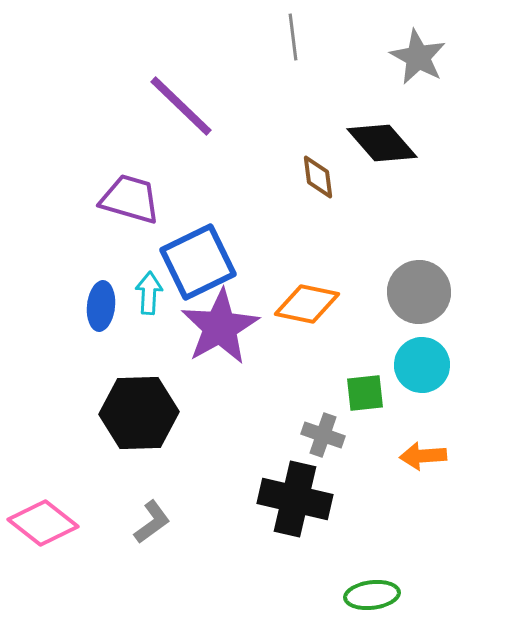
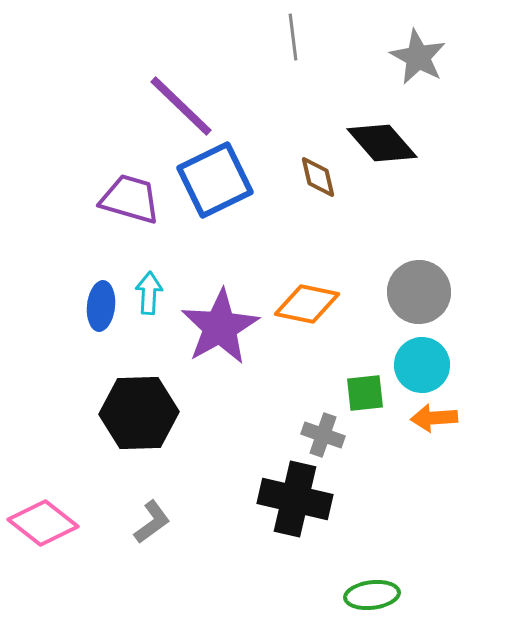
brown diamond: rotated 6 degrees counterclockwise
blue square: moved 17 px right, 82 px up
orange arrow: moved 11 px right, 38 px up
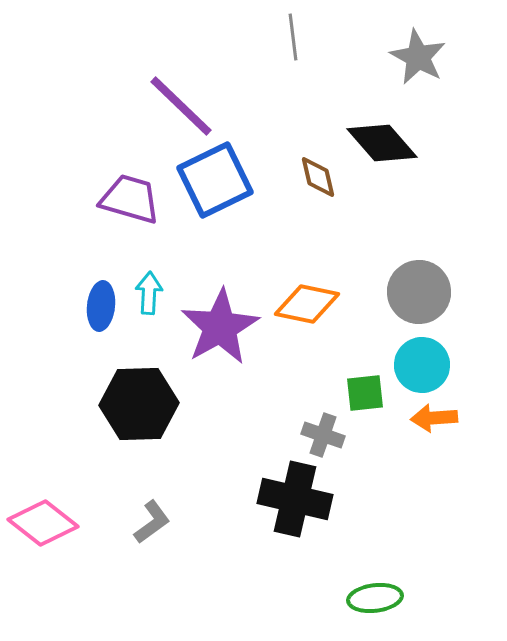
black hexagon: moved 9 px up
green ellipse: moved 3 px right, 3 px down
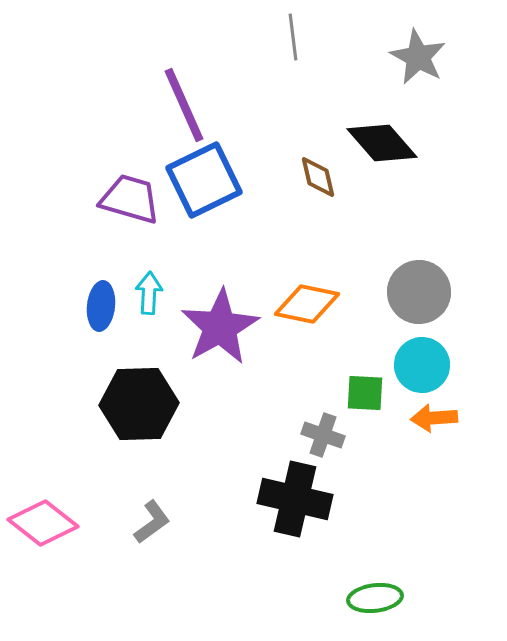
purple line: moved 3 px right, 1 px up; rotated 22 degrees clockwise
blue square: moved 11 px left
green square: rotated 9 degrees clockwise
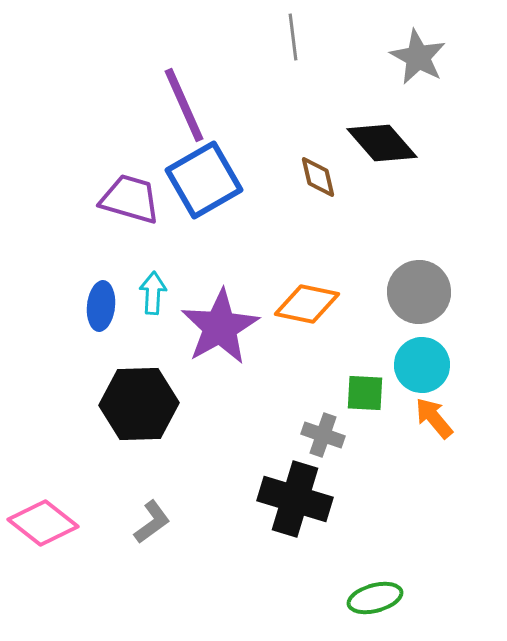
blue square: rotated 4 degrees counterclockwise
cyan arrow: moved 4 px right
orange arrow: rotated 54 degrees clockwise
black cross: rotated 4 degrees clockwise
green ellipse: rotated 8 degrees counterclockwise
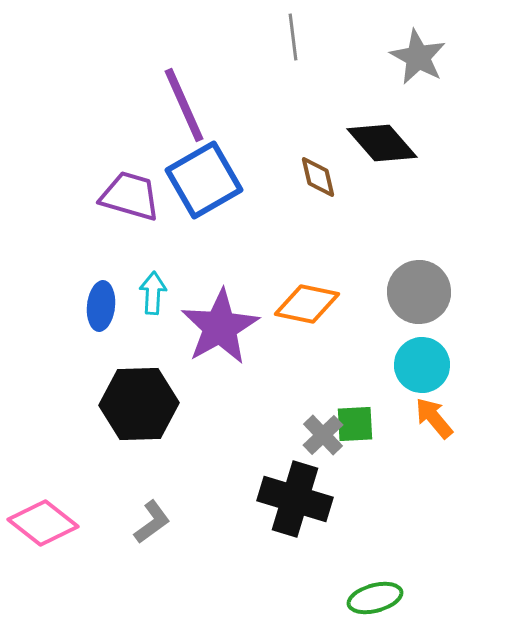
purple trapezoid: moved 3 px up
green square: moved 10 px left, 31 px down; rotated 6 degrees counterclockwise
gray cross: rotated 27 degrees clockwise
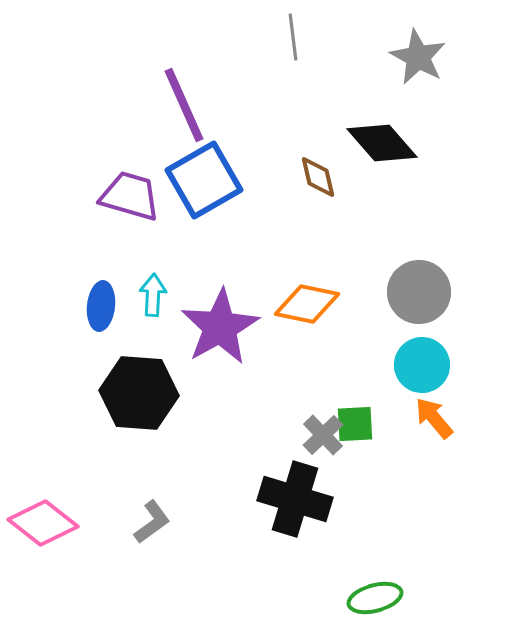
cyan arrow: moved 2 px down
black hexagon: moved 11 px up; rotated 6 degrees clockwise
